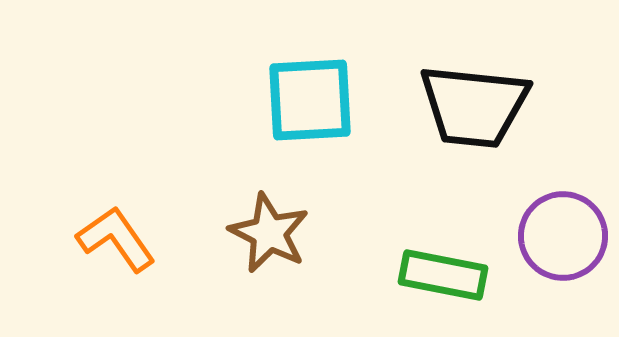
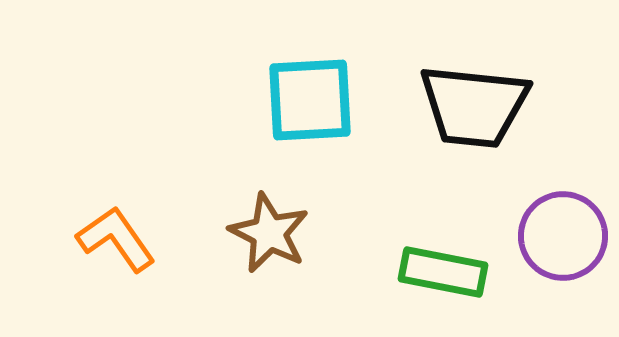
green rectangle: moved 3 px up
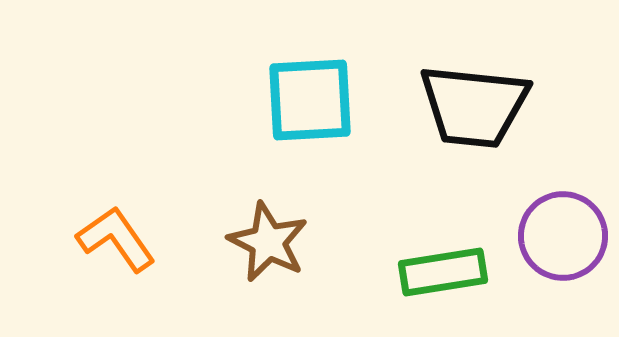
brown star: moved 1 px left, 9 px down
green rectangle: rotated 20 degrees counterclockwise
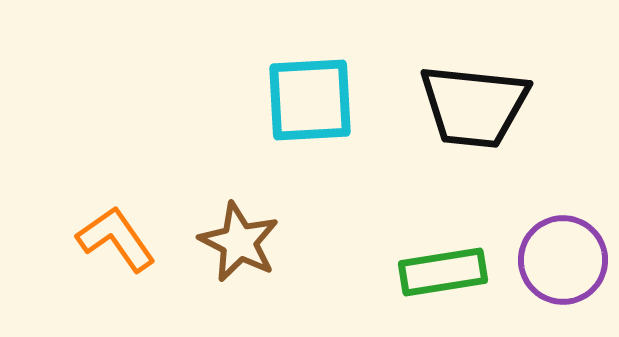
purple circle: moved 24 px down
brown star: moved 29 px left
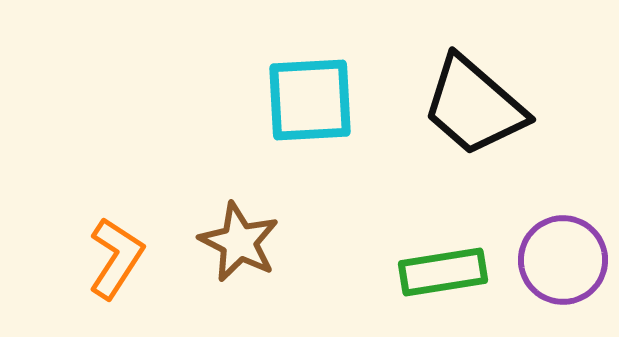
black trapezoid: rotated 35 degrees clockwise
orange L-shape: moved 19 px down; rotated 68 degrees clockwise
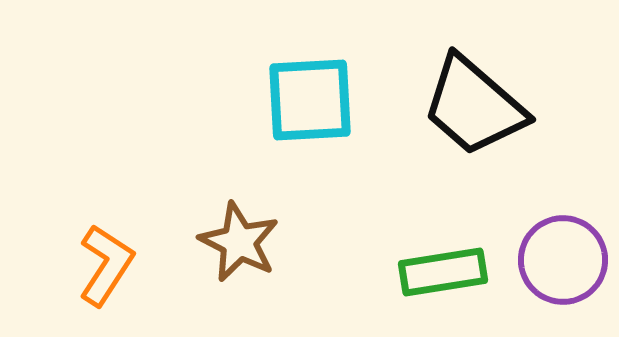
orange L-shape: moved 10 px left, 7 px down
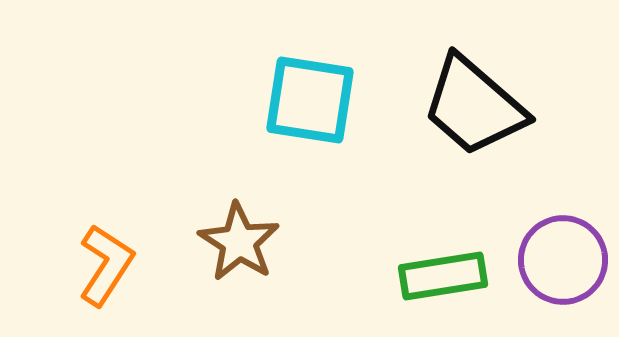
cyan square: rotated 12 degrees clockwise
brown star: rotated 6 degrees clockwise
green rectangle: moved 4 px down
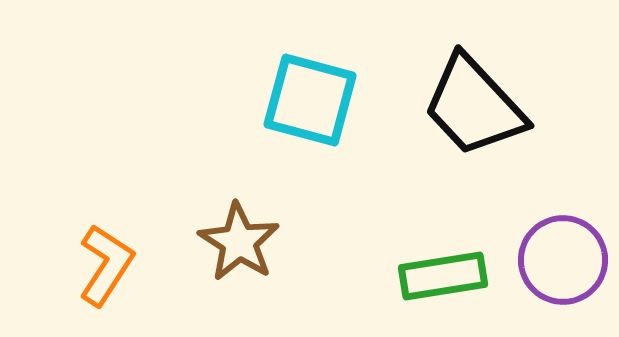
cyan square: rotated 6 degrees clockwise
black trapezoid: rotated 6 degrees clockwise
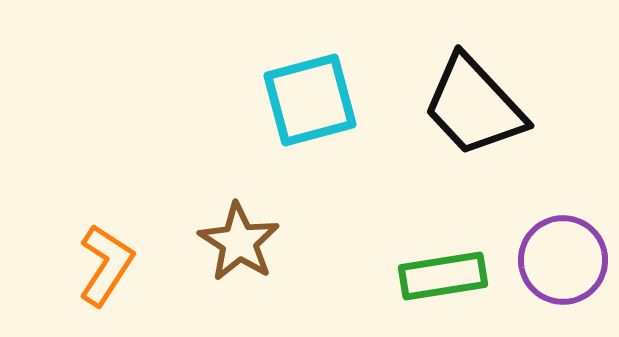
cyan square: rotated 30 degrees counterclockwise
